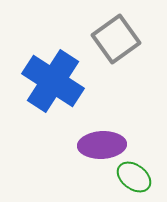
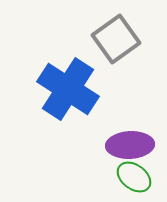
blue cross: moved 15 px right, 8 px down
purple ellipse: moved 28 px right
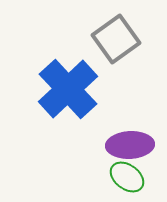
blue cross: rotated 14 degrees clockwise
green ellipse: moved 7 px left
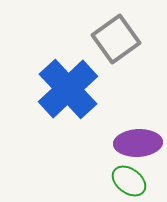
purple ellipse: moved 8 px right, 2 px up
green ellipse: moved 2 px right, 4 px down
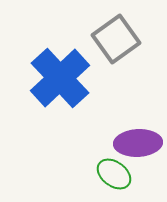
blue cross: moved 8 px left, 11 px up
green ellipse: moved 15 px left, 7 px up
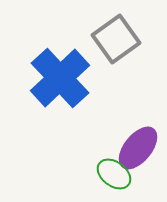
purple ellipse: moved 5 px down; rotated 48 degrees counterclockwise
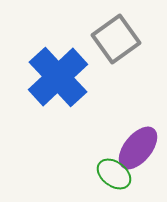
blue cross: moved 2 px left, 1 px up
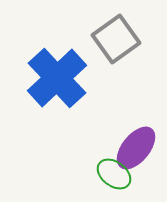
blue cross: moved 1 px left, 1 px down
purple ellipse: moved 2 px left
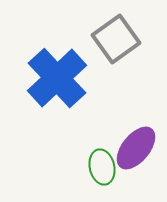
green ellipse: moved 12 px left, 7 px up; rotated 40 degrees clockwise
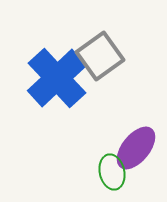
gray square: moved 16 px left, 17 px down
green ellipse: moved 10 px right, 5 px down
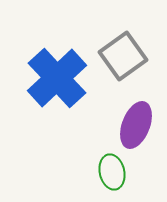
gray square: moved 23 px right
purple ellipse: moved 23 px up; rotated 18 degrees counterclockwise
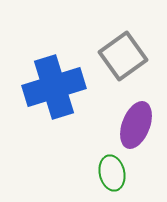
blue cross: moved 3 px left, 9 px down; rotated 26 degrees clockwise
green ellipse: moved 1 px down
